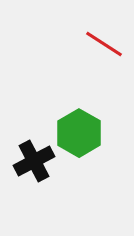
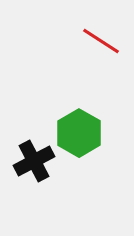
red line: moved 3 px left, 3 px up
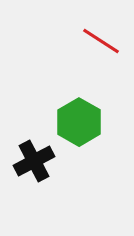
green hexagon: moved 11 px up
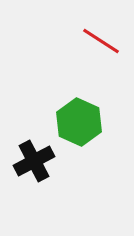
green hexagon: rotated 6 degrees counterclockwise
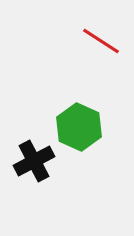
green hexagon: moved 5 px down
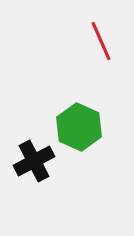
red line: rotated 33 degrees clockwise
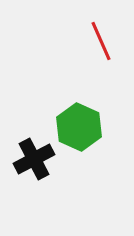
black cross: moved 2 px up
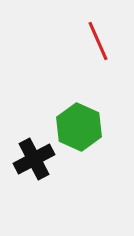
red line: moved 3 px left
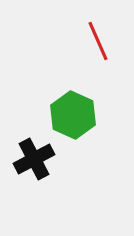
green hexagon: moved 6 px left, 12 px up
